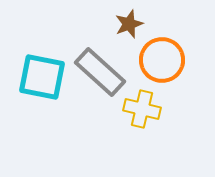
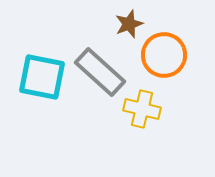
orange circle: moved 2 px right, 5 px up
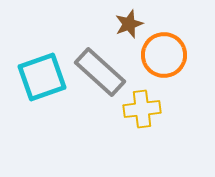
cyan square: rotated 30 degrees counterclockwise
yellow cross: rotated 21 degrees counterclockwise
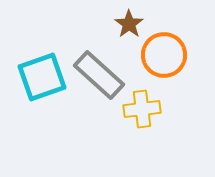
brown star: rotated 16 degrees counterclockwise
gray rectangle: moved 1 px left, 3 px down
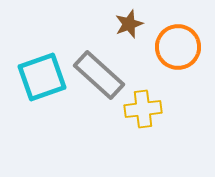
brown star: rotated 16 degrees clockwise
orange circle: moved 14 px right, 8 px up
yellow cross: moved 1 px right
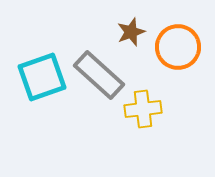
brown star: moved 2 px right, 8 px down
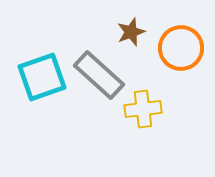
orange circle: moved 3 px right, 1 px down
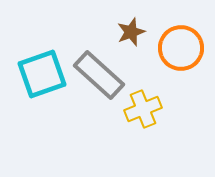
cyan square: moved 3 px up
yellow cross: rotated 15 degrees counterclockwise
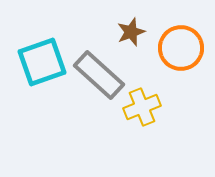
cyan square: moved 12 px up
yellow cross: moved 1 px left, 2 px up
